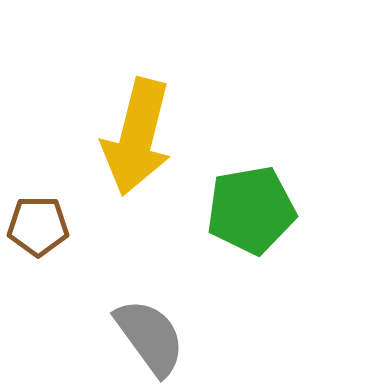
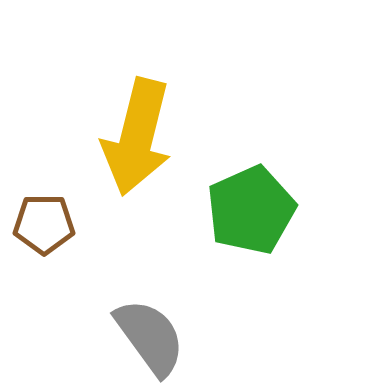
green pentagon: rotated 14 degrees counterclockwise
brown pentagon: moved 6 px right, 2 px up
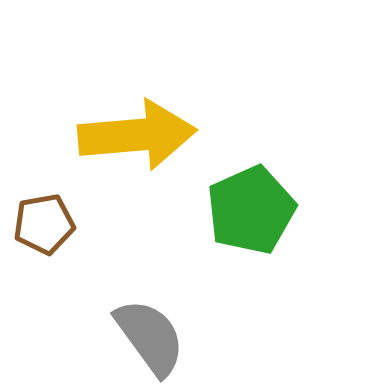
yellow arrow: moved 2 px up; rotated 109 degrees counterclockwise
brown pentagon: rotated 10 degrees counterclockwise
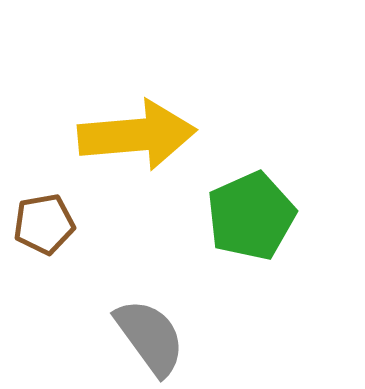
green pentagon: moved 6 px down
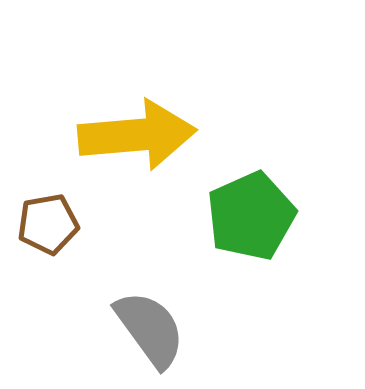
brown pentagon: moved 4 px right
gray semicircle: moved 8 px up
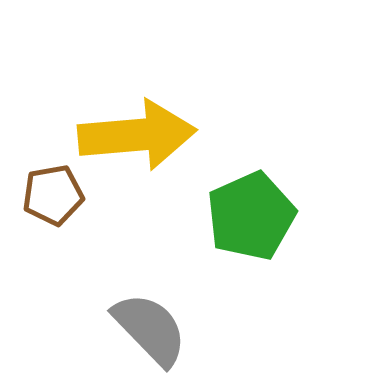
brown pentagon: moved 5 px right, 29 px up
gray semicircle: rotated 8 degrees counterclockwise
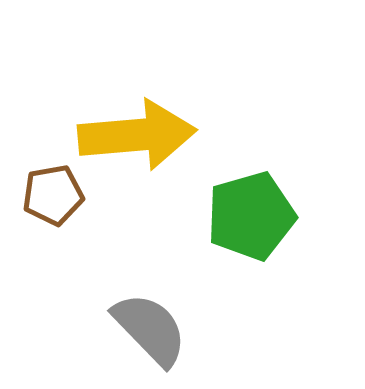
green pentagon: rotated 8 degrees clockwise
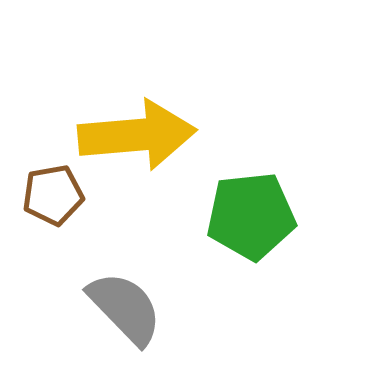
green pentagon: rotated 10 degrees clockwise
gray semicircle: moved 25 px left, 21 px up
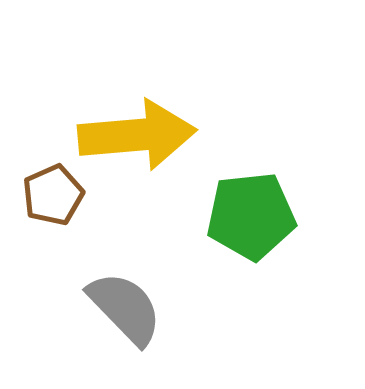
brown pentagon: rotated 14 degrees counterclockwise
